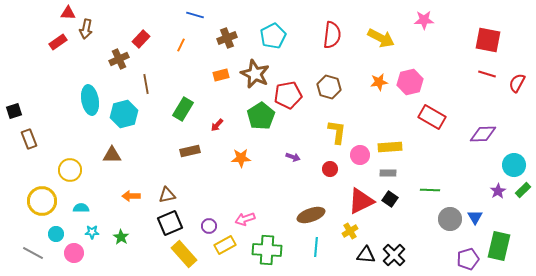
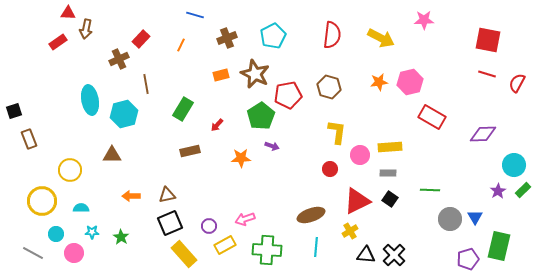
purple arrow at (293, 157): moved 21 px left, 11 px up
red triangle at (361, 201): moved 4 px left
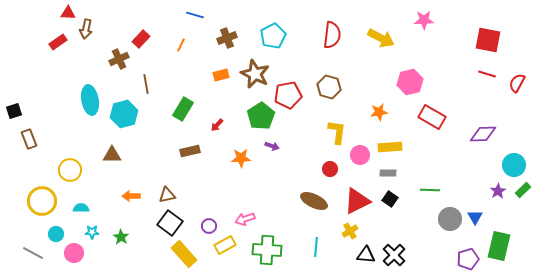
orange star at (379, 82): moved 30 px down
brown ellipse at (311, 215): moved 3 px right, 14 px up; rotated 44 degrees clockwise
black square at (170, 223): rotated 30 degrees counterclockwise
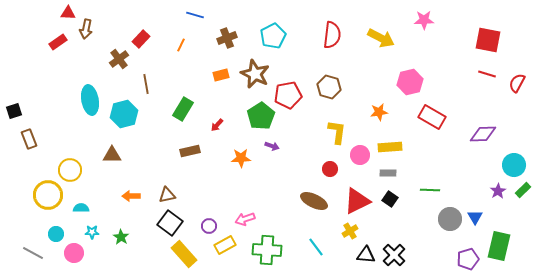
brown cross at (119, 59): rotated 12 degrees counterclockwise
yellow circle at (42, 201): moved 6 px right, 6 px up
cyan line at (316, 247): rotated 42 degrees counterclockwise
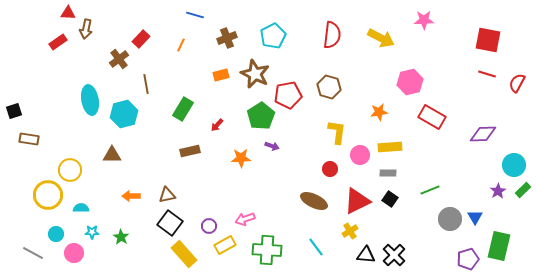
brown rectangle at (29, 139): rotated 60 degrees counterclockwise
green line at (430, 190): rotated 24 degrees counterclockwise
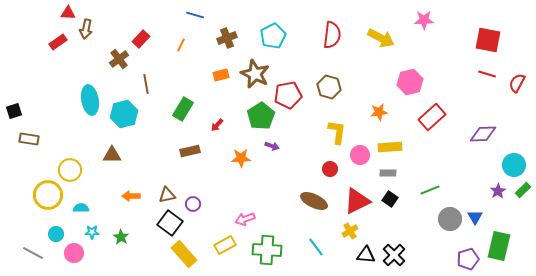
red rectangle at (432, 117): rotated 72 degrees counterclockwise
purple circle at (209, 226): moved 16 px left, 22 px up
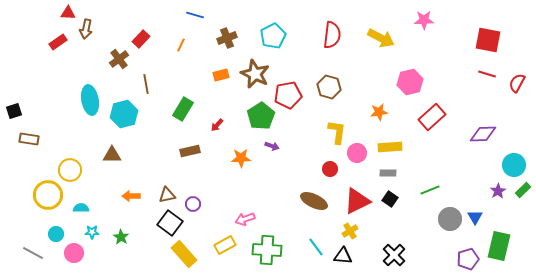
pink circle at (360, 155): moved 3 px left, 2 px up
black triangle at (366, 255): moved 23 px left, 1 px down
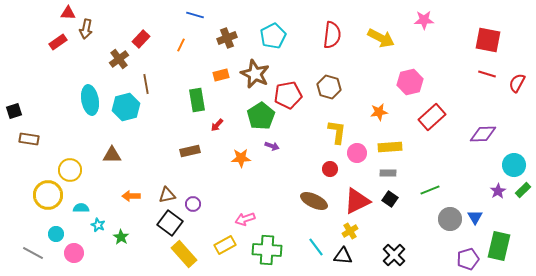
green rectangle at (183, 109): moved 14 px right, 9 px up; rotated 40 degrees counterclockwise
cyan hexagon at (124, 114): moved 2 px right, 7 px up
cyan star at (92, 232): moved 6 px right, 7 px up; rotated 24 degrees clockwise
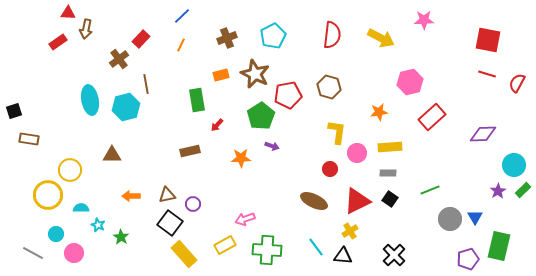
blue line at (195, 15): moved 13 px left, 1 px down; rotated 60 degrees counterclockwise
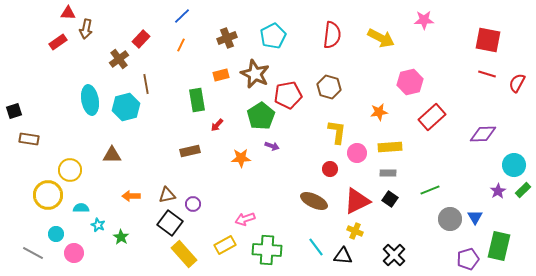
yellow cross at (350, 231): moved 5 px right; rotated 35 degrees counterclockwise
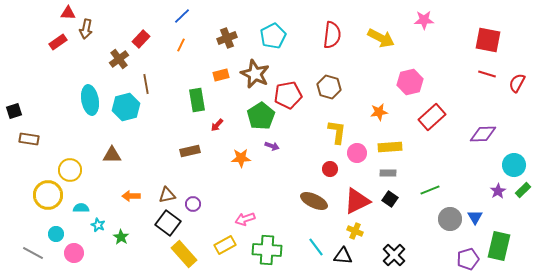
black square at (170, 223): moved 2 px left
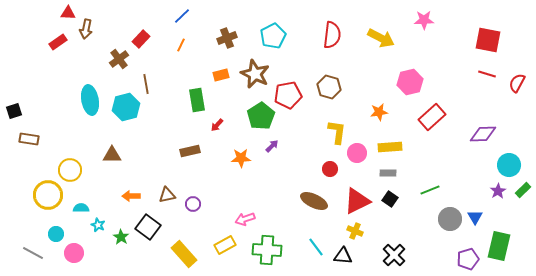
purple arrow at (272, 146): rotated 64 degrees counterclockwise
cyan circle at (514, 165): moved 5 px left
black square at (168, 223): moved 20 px left, 4 px down
